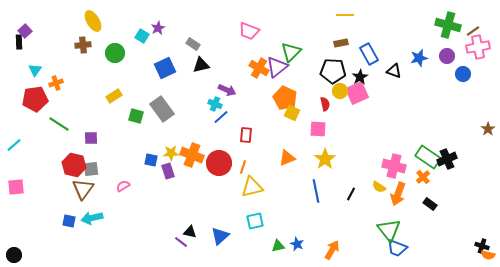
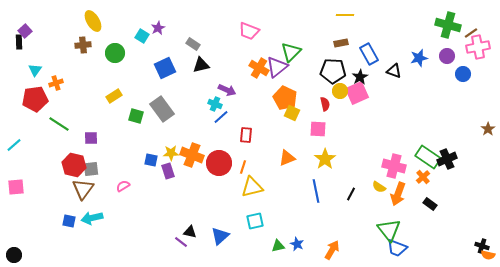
brown line at (473, 31): moved 2 px left, 2 px down
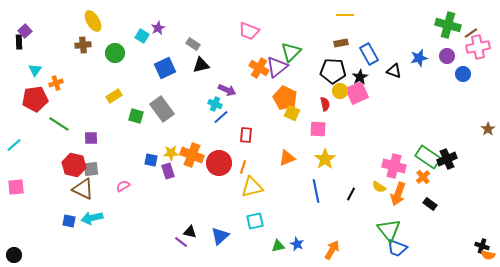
brown triangle at (83, 189): rotated 40 degrees counterclockwise
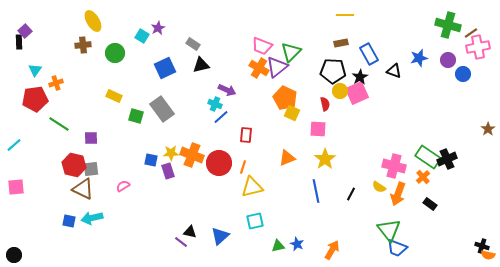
pink trapezoid at (249, 31): moved 13 px right, 15 px down
purple circle at (447, 56): moved 1 px right, 4 px down
yellow rectangle at (114, 96): rotated 56 degrees clockwise
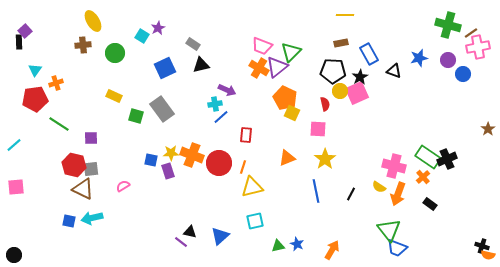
cyan cross at (215, 104): rotated 32 degrees counterclockwise
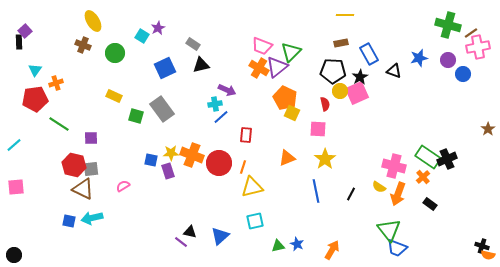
brown cross at (83, 45): rotated 28 degrees clockwise
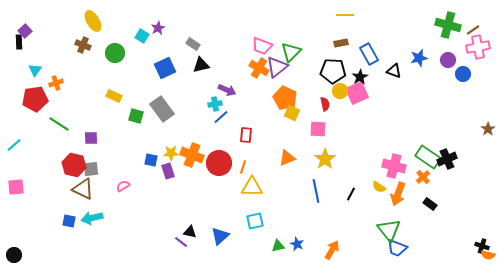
brown line at (471, 33): moved 2 px right, 3 px up
yellow triangle at (252, 187): rotated 15 degrees clockwise
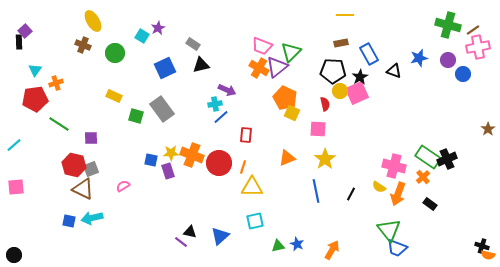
gray square at (91, 169): rotated 14 degrees counterclockwise
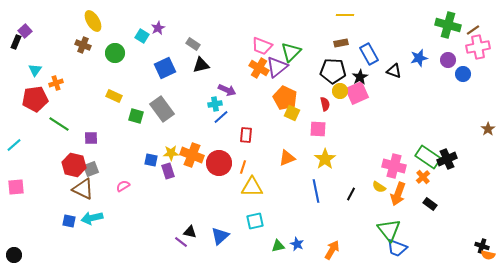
black rectangle at (19, 42): moved 3 px left; rotated 24 degrees clockwise
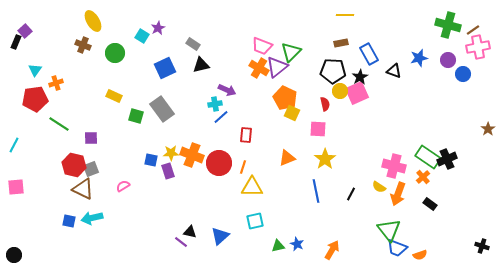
cyan line at (14, 145): rotated 21 degrees counterclockwise
orange semicircle at (488, 255): moved 68 px left; rotated 32 degrees counterclockwise
